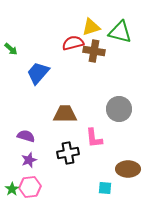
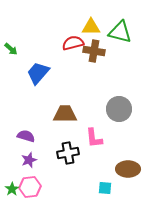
yellow triangle: rotated 18 degrees clockwise
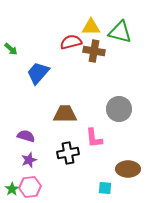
red semicircle: moved 2 px left, 1 px up
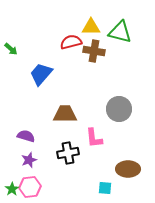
blue trapezoid: moved 3 px right, 1 px down
